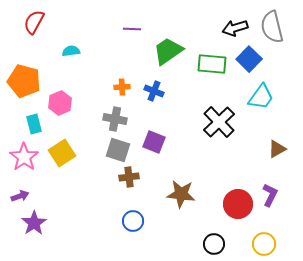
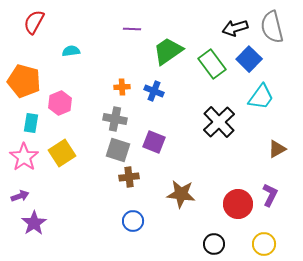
green rectangle: rotated 48 degrees clockwise
cyan rectangle: moved 3 px left, 1 px up; rotated 24 degrees clockwise
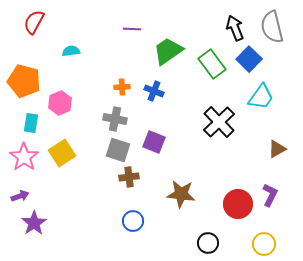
black arrow: rotated 85 degrees clockwise
black circle: moved 6 px left, 1 px up
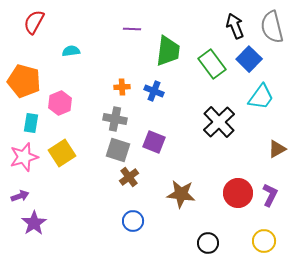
black arrow: moved 2 px up
green trapezoid: rotated 132 degrees clockwise
pink star: rotated 20 degrees clockwise
brown cross: rotated 30 degrees counterclockwise
red circle: moved 11 px up
yellow circle: moved 3 px up
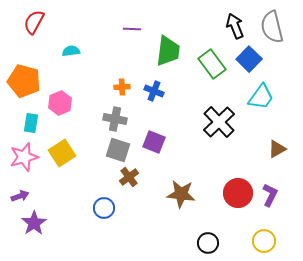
blue circle: moved 29 px left, 13 px up
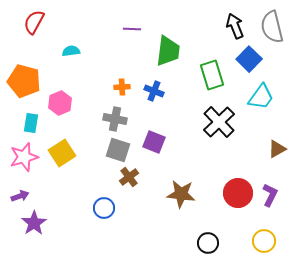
green rectangle: moved 11 px down; rotated 20 degrees clockwise
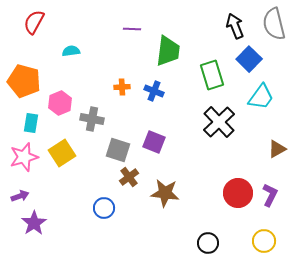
gray semicircle: moved 2 px right, 3 px up
gray cross: moved 23 px left
brown star: moved 16 px left, 1 px up
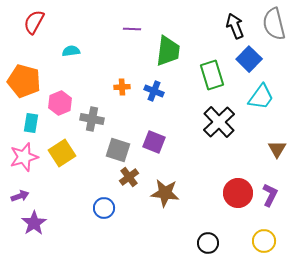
brown triangle: rotated 30 degrees counterclockwise
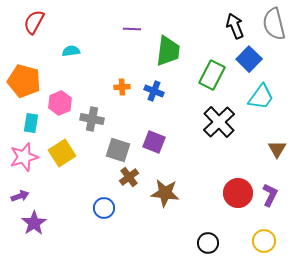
green rectangle: rotated 44 degrees clockwise
